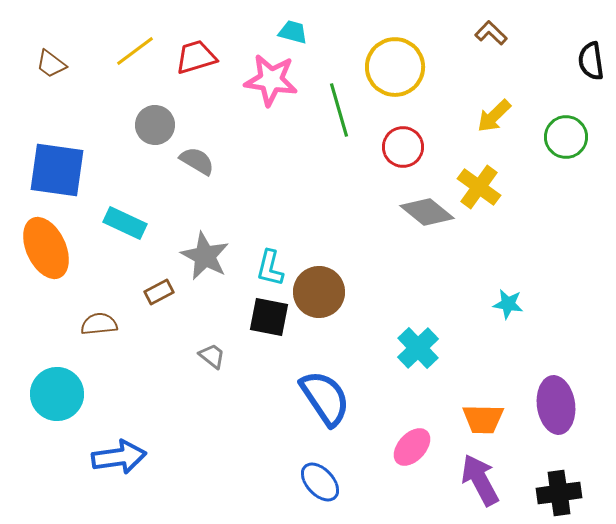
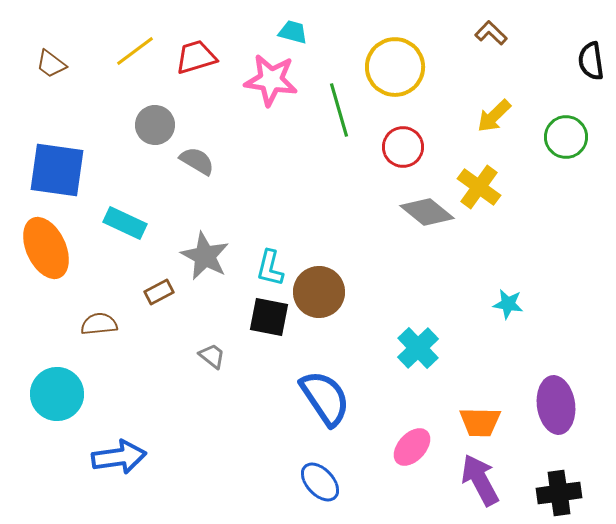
orange trapezoid: moved 3 px left, 3 px down
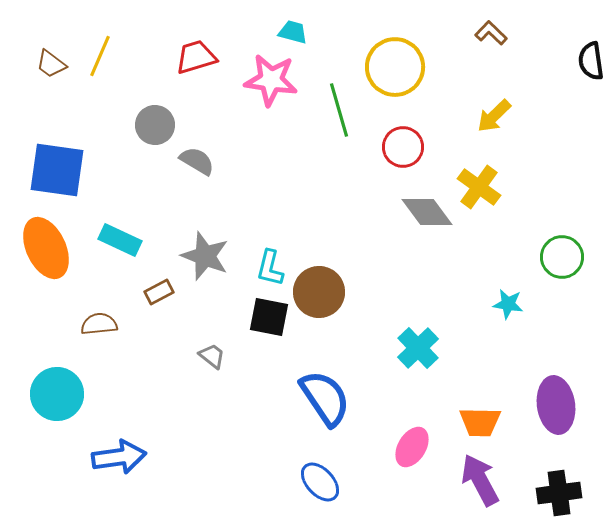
yellow line: moved 35 px left, 5 px down; rotated 30 degrees counterclockwise
green circle: moved 4 px left, 120 px down
gray diamond: rotated 14 degrees clockwise
cyan rectangle: moved 5 px left, 17 px down
gray star: rotated 6 degrees counterclockwise
pink ellipse: rotated 12 degrees counterclockwise
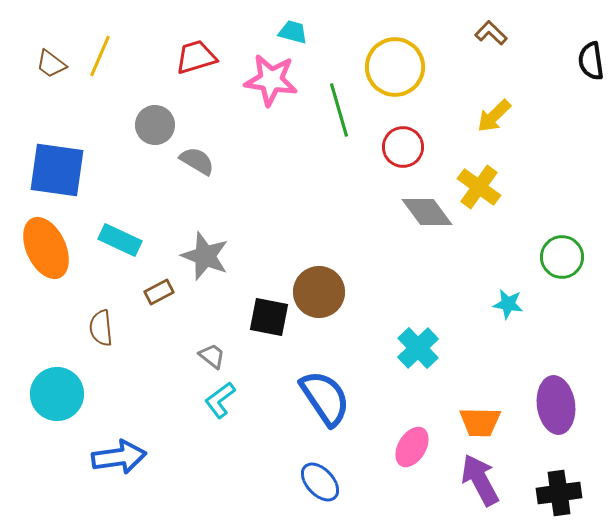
cyan L-shape: moved 50 px left, 132 px down; rotated 39 degrees clockwise
brown semicircle: moved 2 px right, 4 px down; rotated 90 degrees counterclockwise
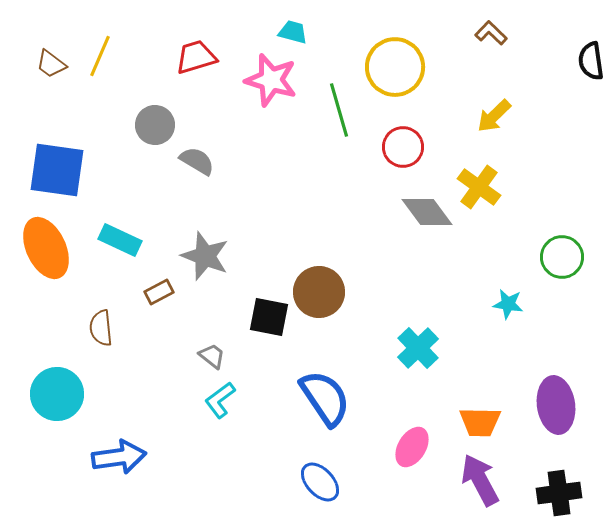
pink star: rotated 8 degrees clockwise
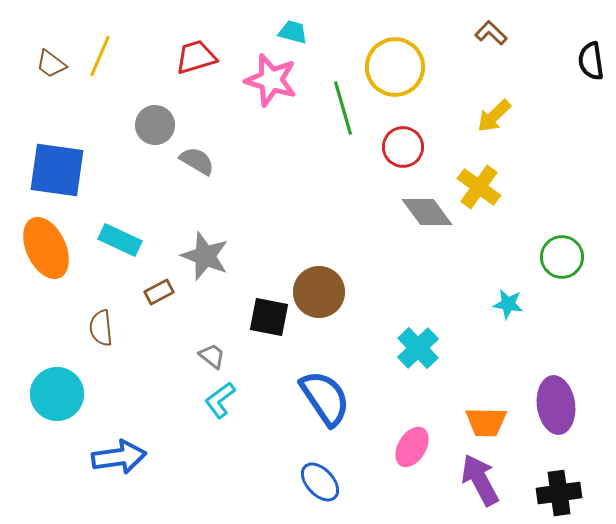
green line: moved 4 px right, 2 px up
orange trapezoid: moved 6 px right
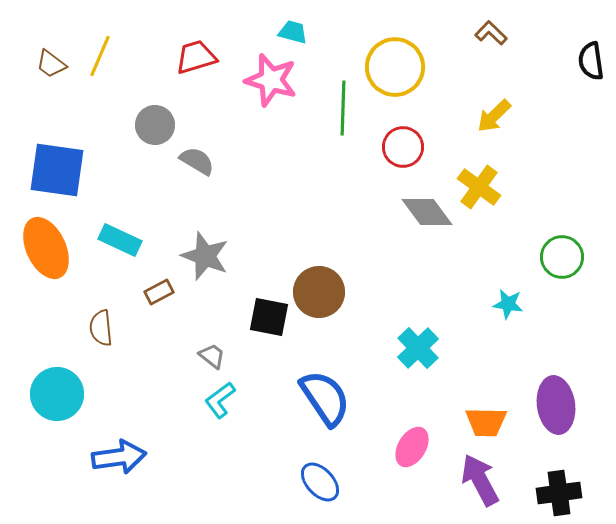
green line: rotated 18 degrees clockwise
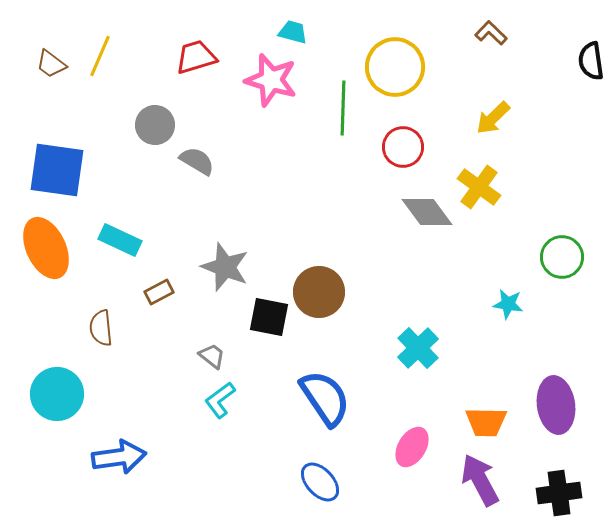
yellow arrow: moved 1 px left, 2 px down
gray star: moved 20 px right, 11 px down
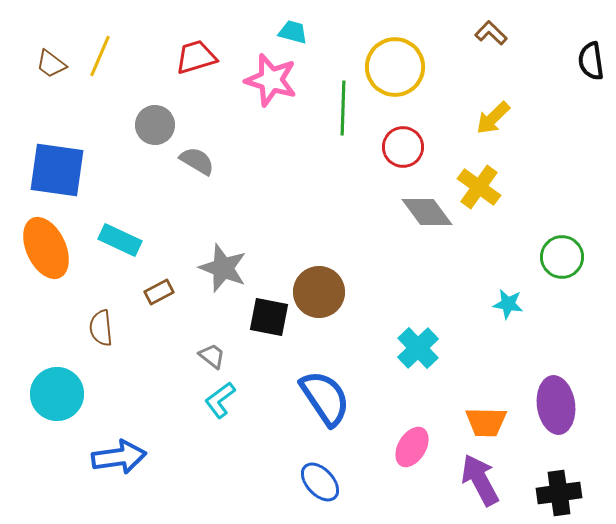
gray star: moved 2 px left, 1 px down
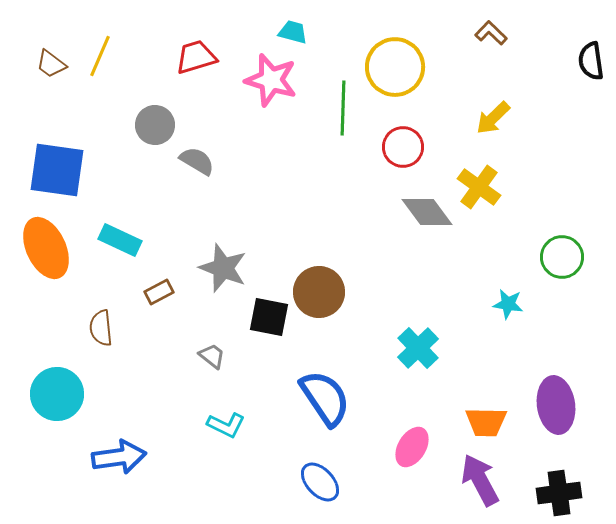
cyan L-shape: moved 6 px right, 25 px down; rotated 117 degrees counterclockwise
